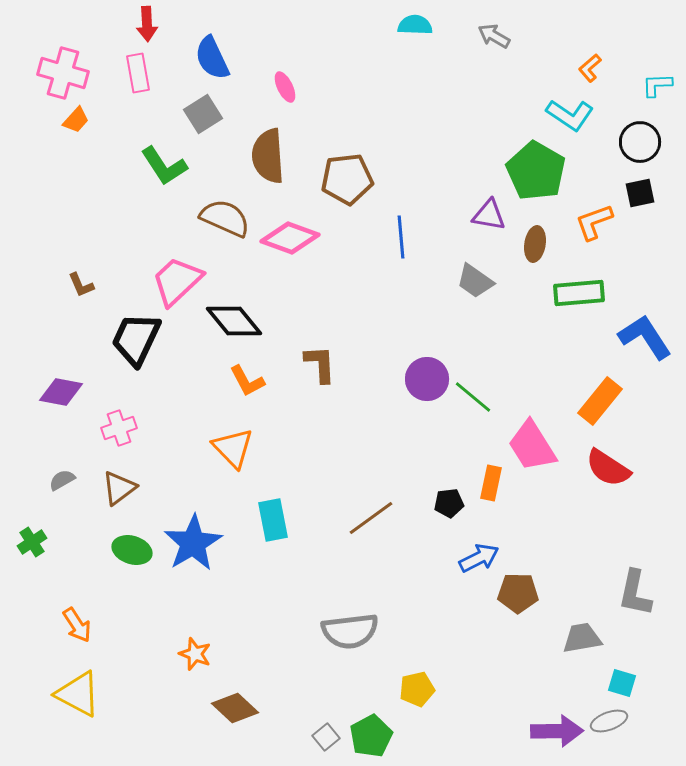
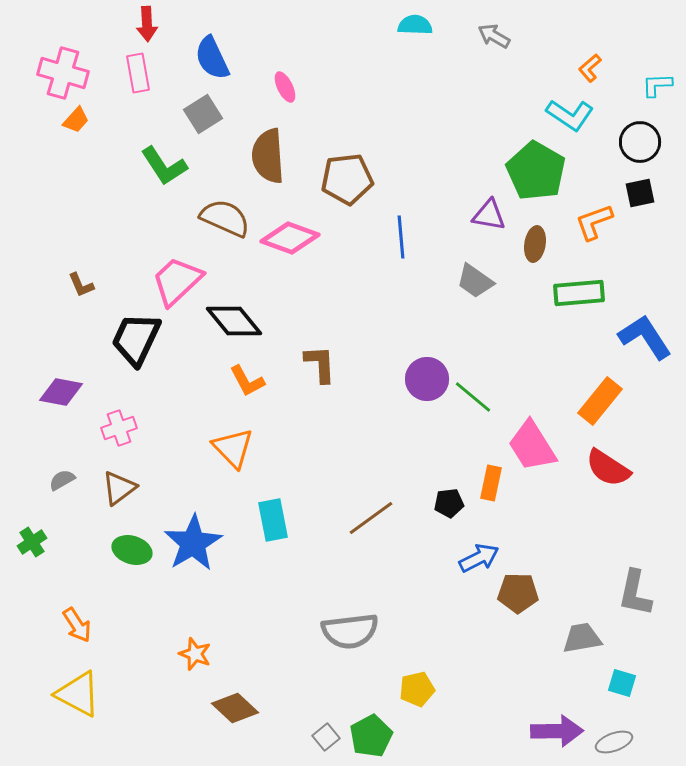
gray ellipse at (609, 721): moved 5 px right, 21 px down
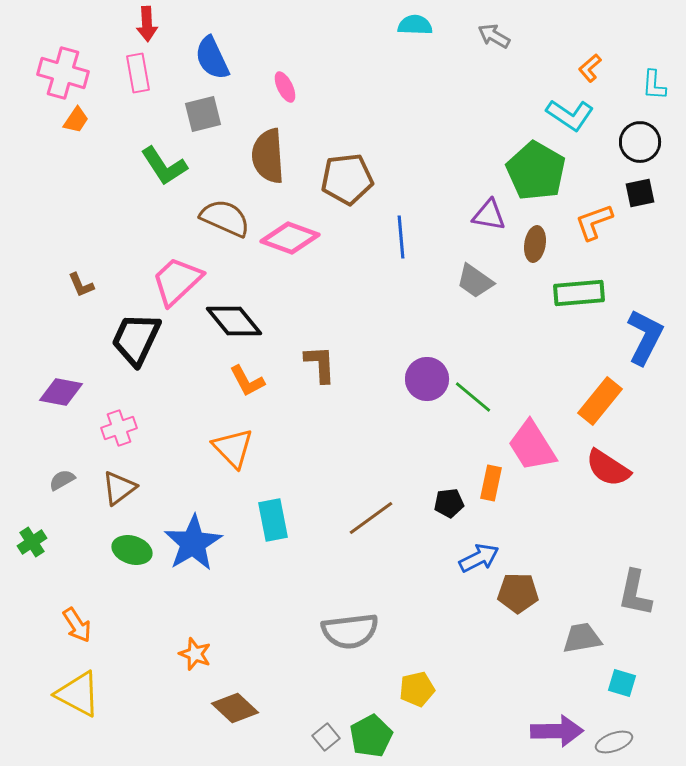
cyan L-shape at (657, 85): moved 3 px left; rotated 84 degrees counterclockwise
gray square at (203, 114): rotated 18 degrees clockwise
orange trapezoid at (76, 120): rotated 8 degrees counterclockwise
blue L-shape at (645, 337): rotated 60 degrees clockwise
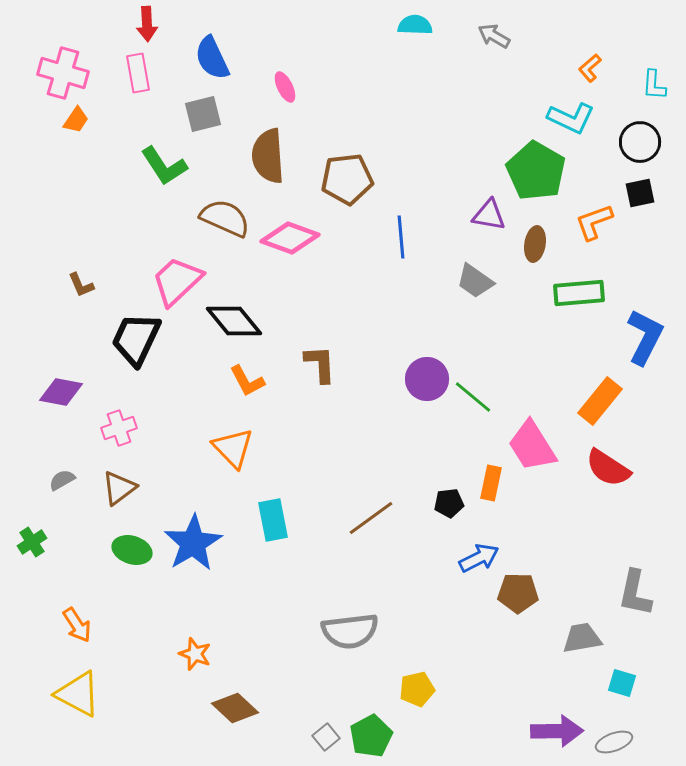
cyan L-shape at (570, 115): moved 1 px right, 3 px down; rotated 9 degrees counterclockwise
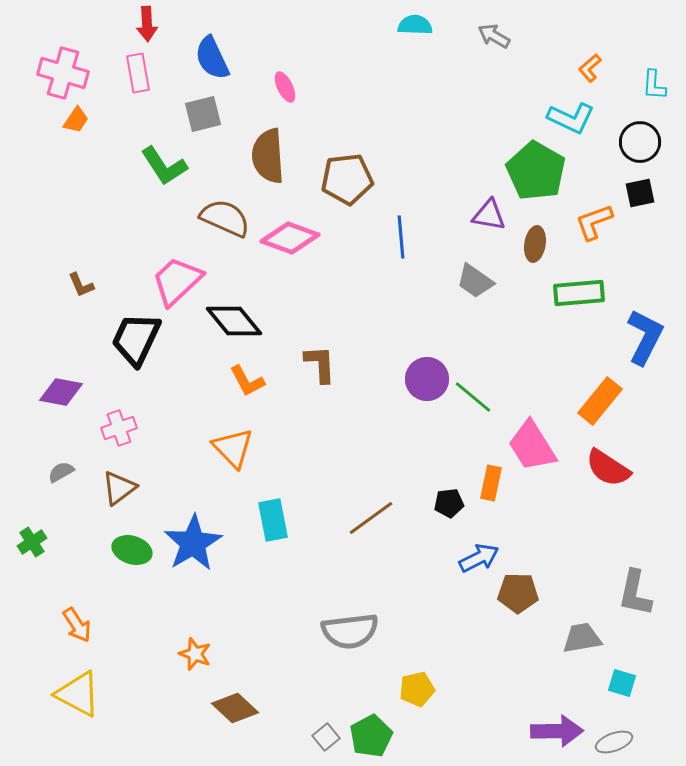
gray semicircle at (62, 480): moved 1 px left, 8 px up
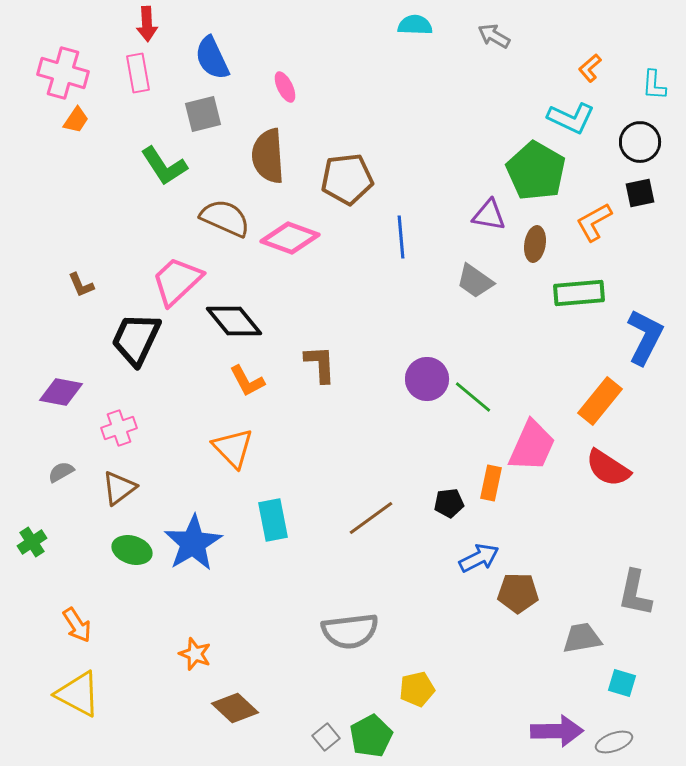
orange L-shape at (594, 222): rotated 9 degrees counterclockwise
pink trapezoid at (532, 446): rotated 124 degrees counterclockwise
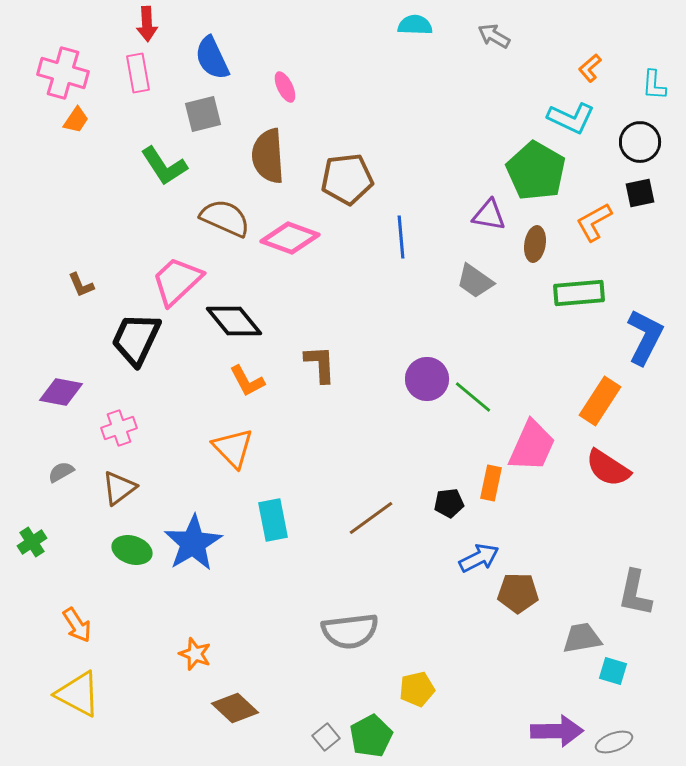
orange rectangle at (600, 401): rotated 6 degrees counterclockwise
cyan square at (622, 683): moved 9 px left, 12 px up
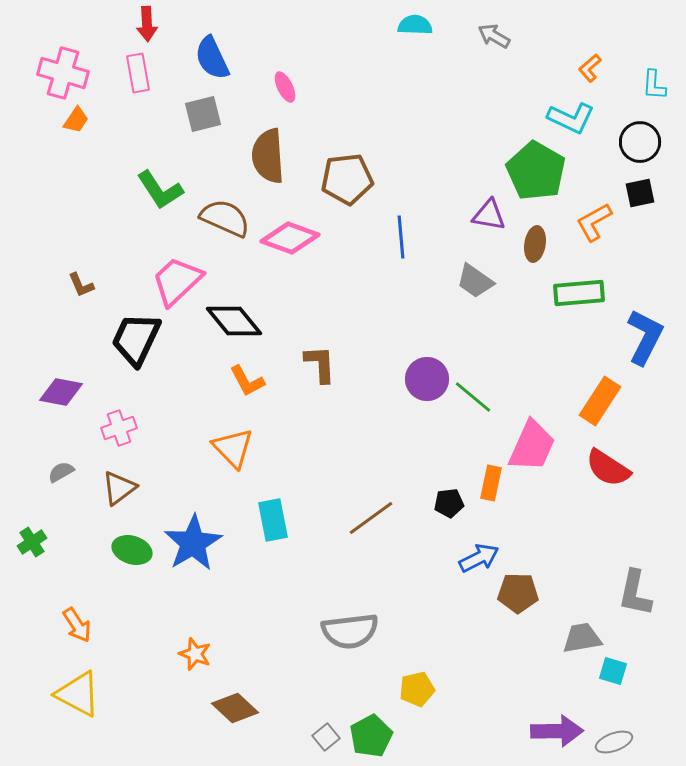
green L-shape at (164, 166): moved 4 px left, 24 px down
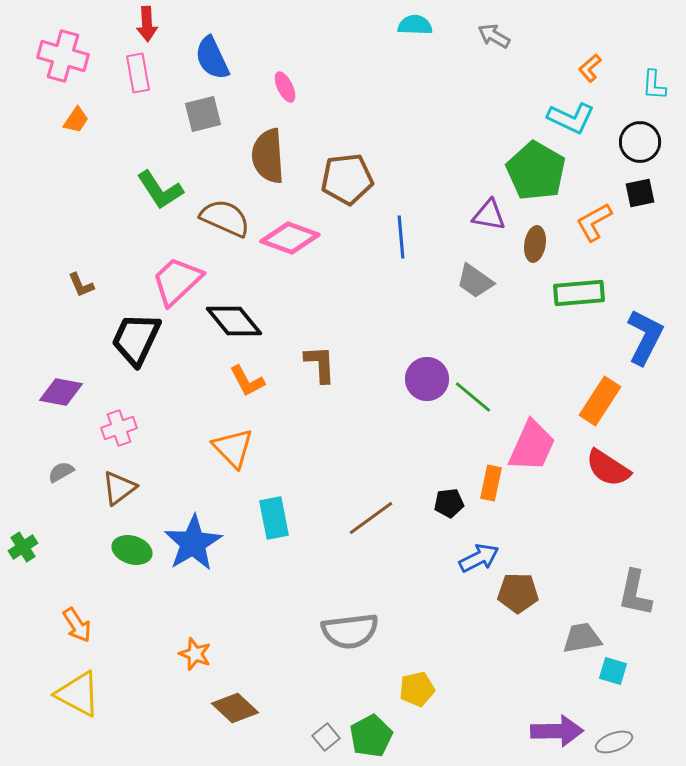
pink cross at (63, 73): moved 17 px up
cyan rectangle at (273, 520): moved 1 px right, 2 px up
green cross at (32, 542): moved 9 px left, 5 px down
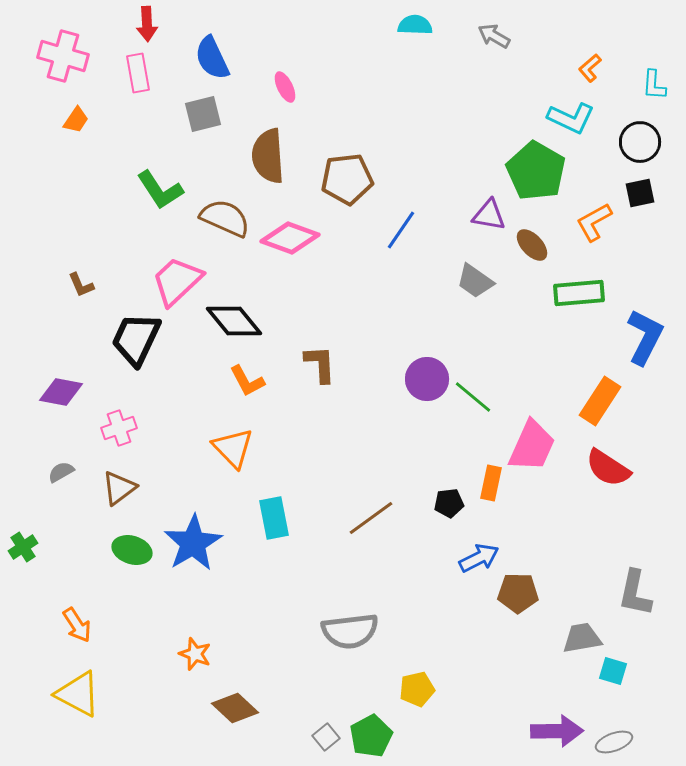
blue line at (401, 237): moved 7 px up; rotated 39 degrees clockwise
brown ellipse at (535, 244): moved 3 px left, 1 px down; rotated 52 degrees counterclockwise
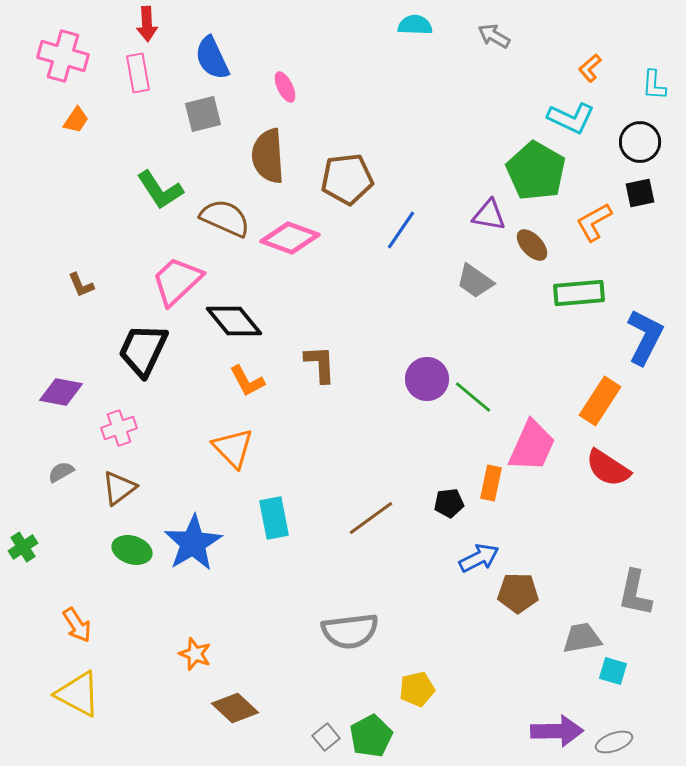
black trapezoid at (136, 339): moved 7 px right, 11 px down
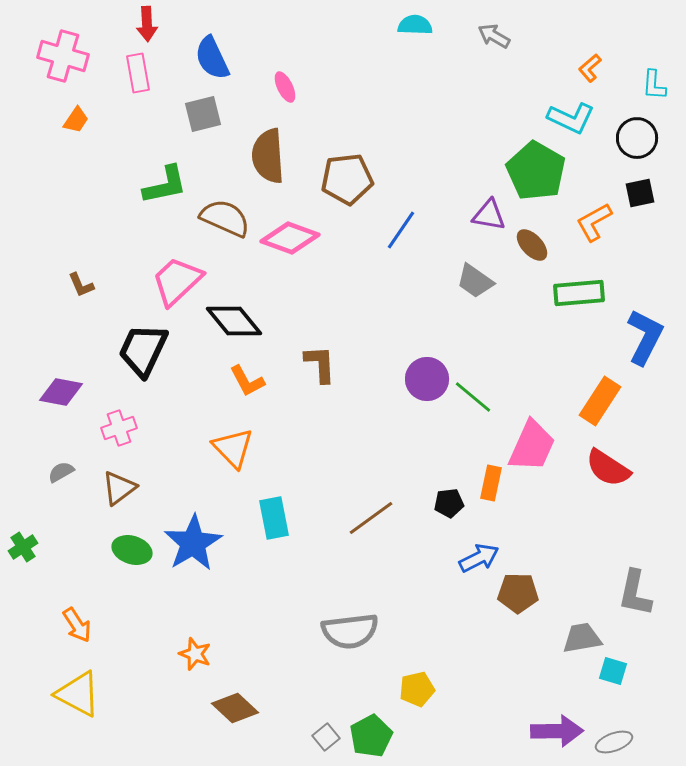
black circle at (640, 142): moved 3 px left, 4 px up
green L-shape at (160, 190): moved 5 px right, 5 px up; rotated 69 degrees counterclockwise
